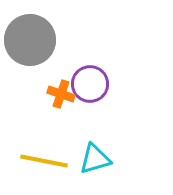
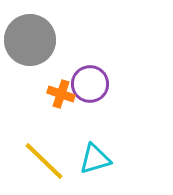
yellow line: rotated 33 degrees clockwise
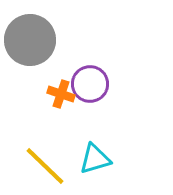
yellow line: moved 1 px right, 5 px down
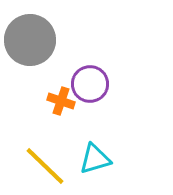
orange cross: moved 7 px down
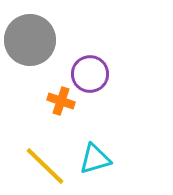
purple circle: moved 10 px up
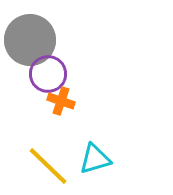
purple circle: moved 42 px left
yellow line: moved 3 px right
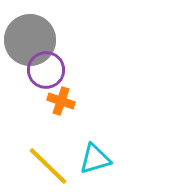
purple circle: moved 2 px left, 4 px up
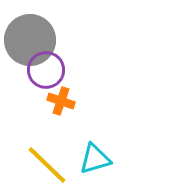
yellow line: moved 1 px left, 1 px up
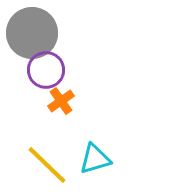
gray circle: moved 2 px right, 7 px up
orange cross: rotated 36 degrees clockwise
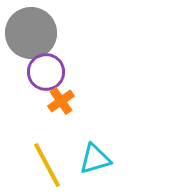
gray circle: moved 1 px left
purple circle: moved 2 px down
yellow line: rotated 18 degrees clockwise
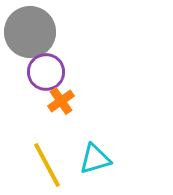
gray circle: moved 1 px left, 1 px up
